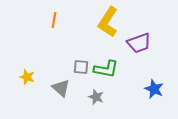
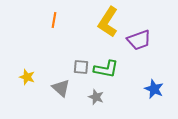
purple trapezoid: moved 3 px up
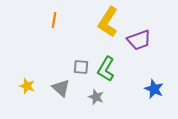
green L-shape: rotated 110 degrees clockwise
yellow star: moved 9 px down
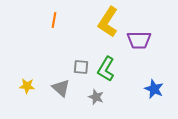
purple trapezoid: rotated 20 degrees clockwise
yellow star: rotated 14 degrees counterclockwise
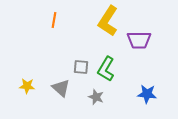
yellow L-shape: moved 1 px up
blue star: moved 7 px left, 5 px down; rotated 18 degrees counterclockwise
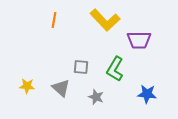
yellow L-shape: moved 3 px left, 1 px up; rotated 76 degrees counterclockwise
green L-shape: moved 9 px right
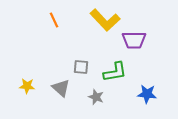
orange line: rotated 35 degrees counterclockwise
purple trapezoid: moved 5 px left
green L-shape: moved 3 px down; rotated 130 degrees counterclockwise
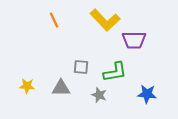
gray triangle: rotated 42 degrees counterclockwise
gray star: moved 3 px right, 2 px up
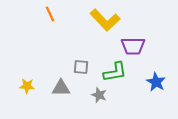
orange line: moved 4 px left, 6 px up
purple trapezoid: moved 1 px left, 6 px down
blue star: moved 9 px right, 12 px up; rotated 24 degrees clockwise
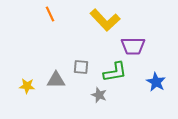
gray triangle: moved 5 px left, 8 px up
